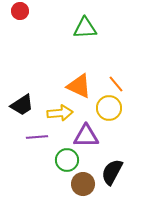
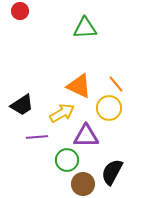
yellow arrow: moved 2 px right; rotated 25 degrees counterclockwise
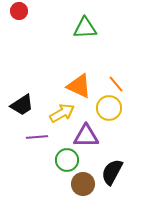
red circle: moved 1 px left
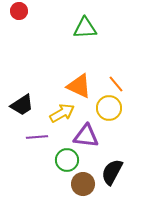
purple triangle: rotated 8 degrees clockwise
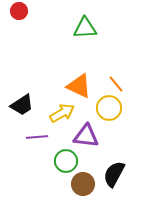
green circle: moved 1 px left, 1 px down
black semicircle: moved 2 px right, 2 px down
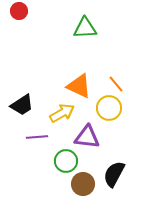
purple triangle: moved 1 px right, 1 px down
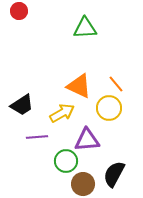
purple triangle: moved 3 px down; rotated 12 degrees counterclockwise
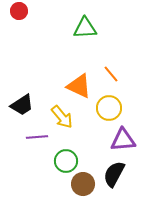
orange line: moved 5 px left, 10 px up
yellow arrow: moved 4 px down; rotated 80 degrees clockwise
purple triangle: moved 36 px right
